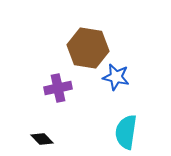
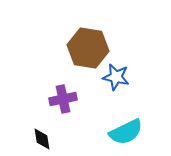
purple cross: moved 5 px right, 11 px down
cyan semicircle: rotated 124 degrees counterclockwise
black diamond: rotated 35 degrees clockwise
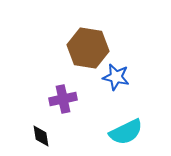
black diamond: moved 1 px left, 3 px up
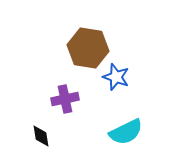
blue star: rotated 8 degrees clockwise
purple cross: moved 2 px right
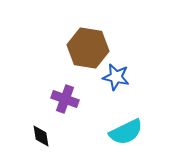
blue star: rotated 8 degrees counterclockwise
purple cross: rotated 32 degrees clockwise
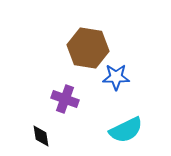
blue star: rotated 12 degrees counterclockwise
cyan semicircle: moved 2 px up
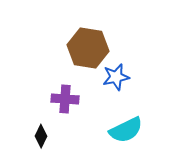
blue star: rotated 12 degrees counterclockwise
purple cross: rotated 16 degrees counterclockwise
black diamond: rotated 35 degrees clockwise
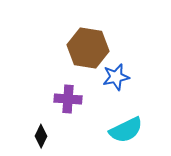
purple cross: moved 3 px right
